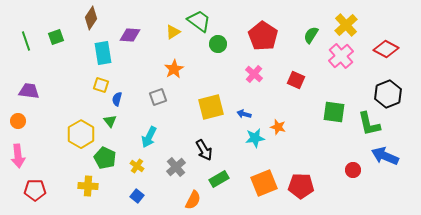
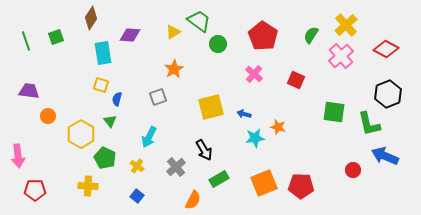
orange circle at (18, 121): moved 30 px right, 5 px up
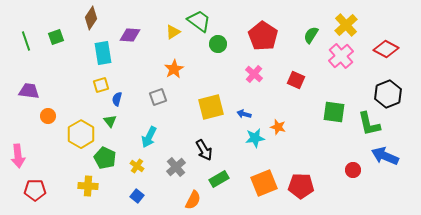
yellow square at (101, 85): rotated 35 degrees counterclockwise
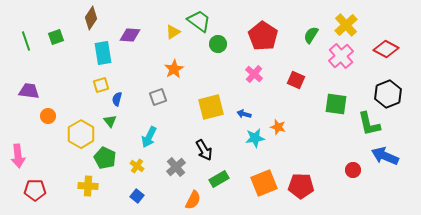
green square at (334, 112): moved 2 px right, 8 px up
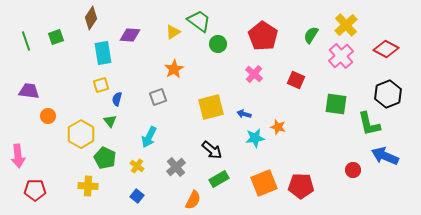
black arrow at (204, 150): moved 8 px right; rotated 20 degrees counterclockwise
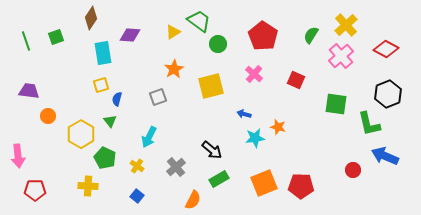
yellow square at (211, 107): moved 21 px up
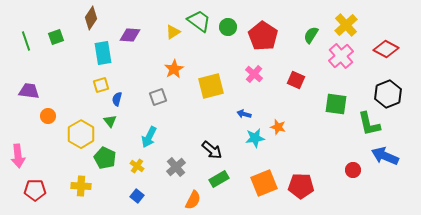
green circle at (218, 44): moved 10 px right, 17 px up
yellow cross at (88, 186): moved 7 px left
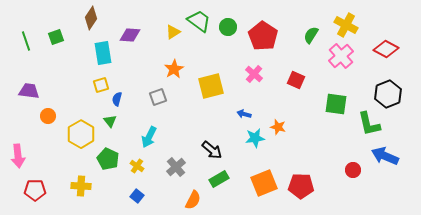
yellow cross at (346, 25): rotated 20 degrees counterclockwise
green pentagon at (105, 158): moved 3 px right, 1 px down
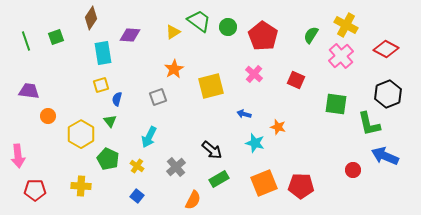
cyan star at (255, 138): moved 5 px down; rotated 24 degrees clockwise
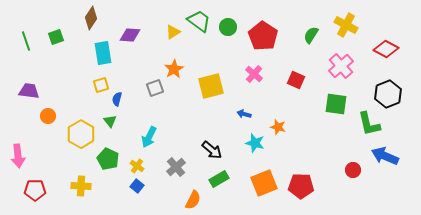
pink cross at (341, 56): moved 10 px down
gray square at (158, 97): moved 3 px left, 9 px up
blue square at (137, 196): moved 10 px up
